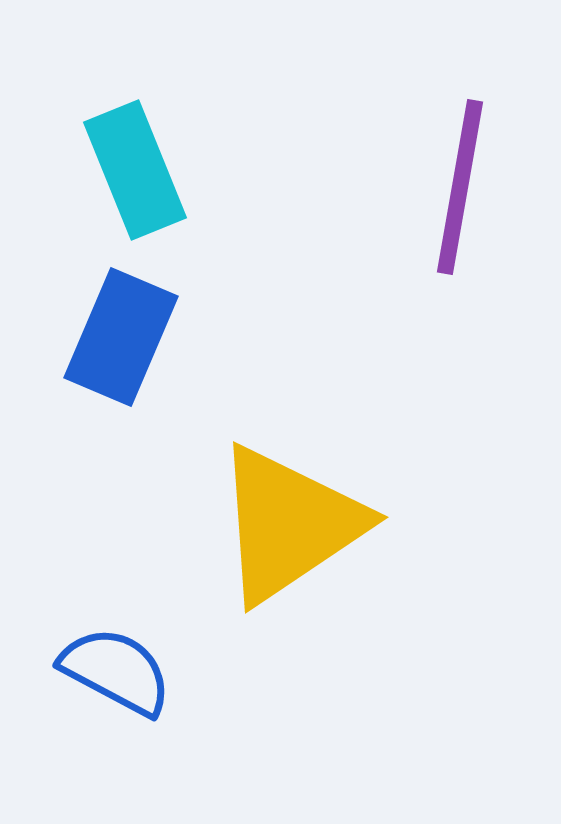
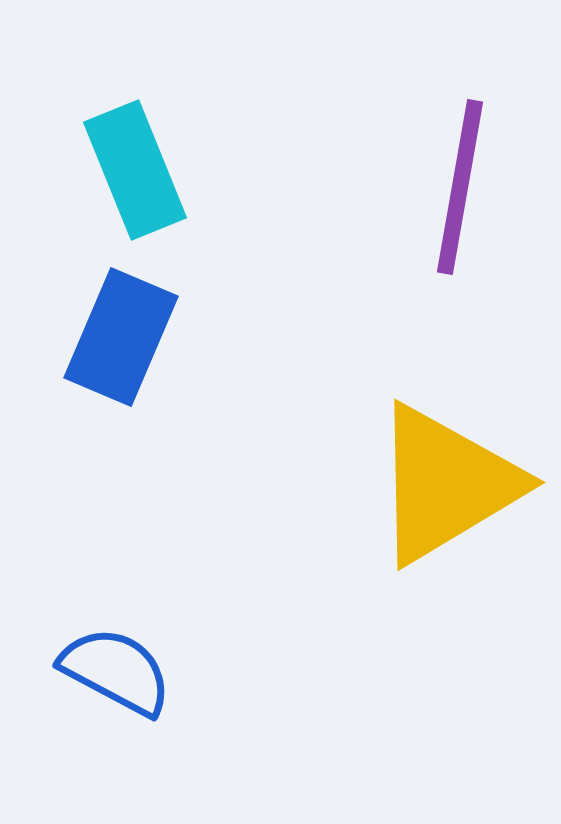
yellow triangle: moved 157 px right, 40 px up; rotated 3 degrees clockwise
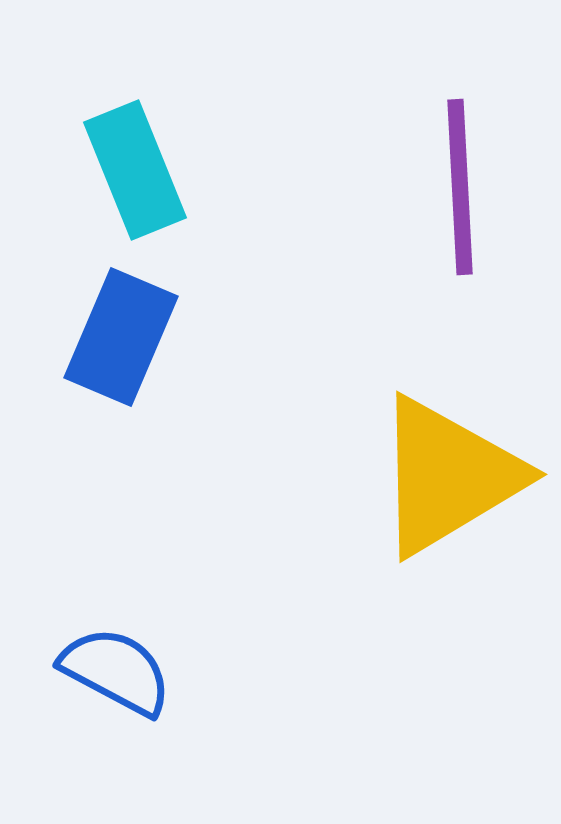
purple line: rotated 13 degrees counterclockwise
yellow triangle: moved 2 px right, 8 px up
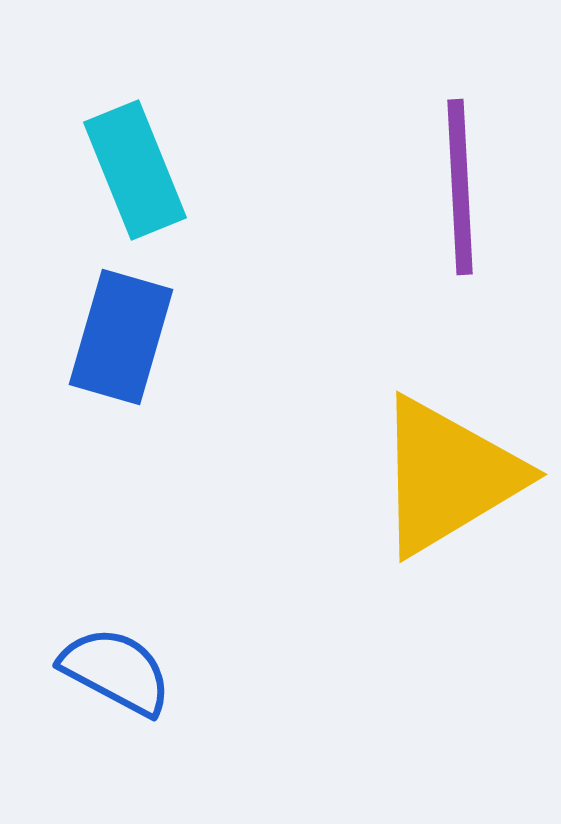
blue rectangle: rotated 7 degrees counterclockwise
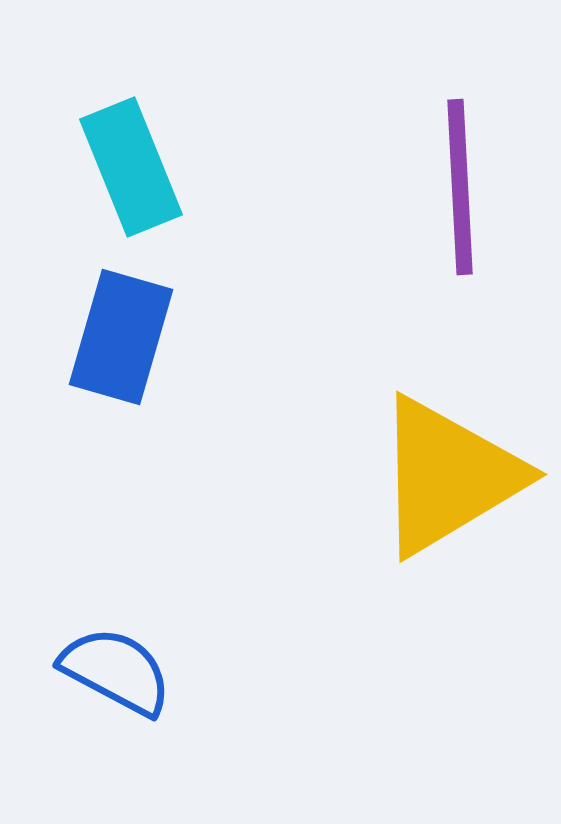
cyan rectangle: moved 4 px left, 3 px up
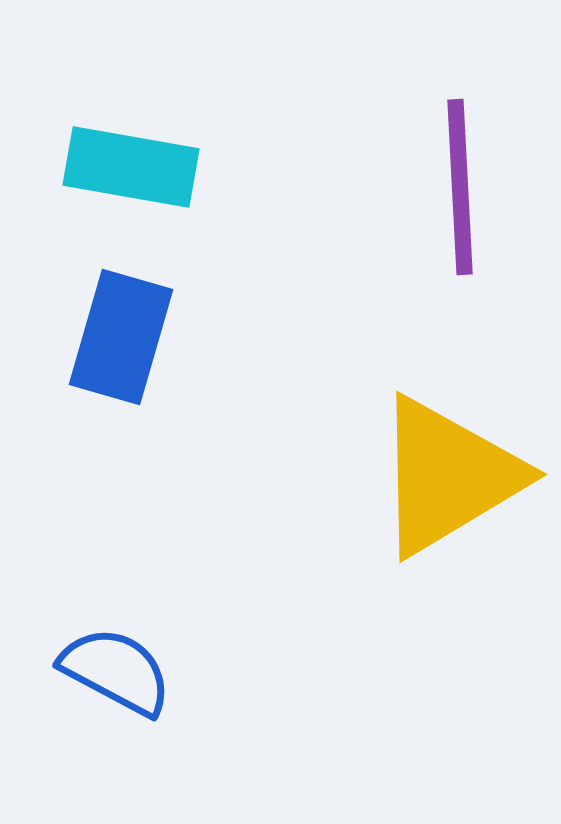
cyan rectangle: rotated 58 degrees counterclockwise
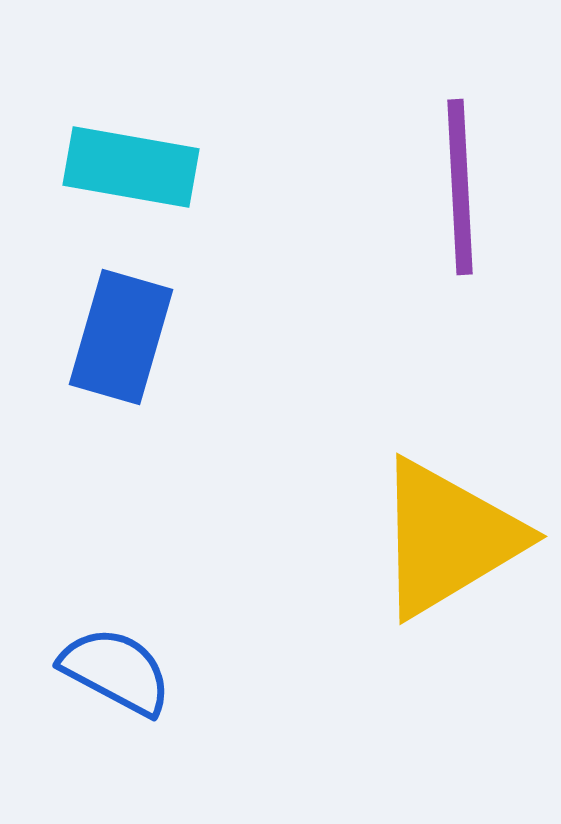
yellow triangle: moved 62 px down
